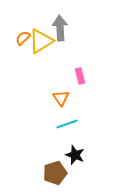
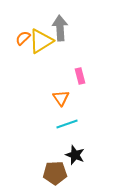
brown pentagon: rotated 15 degrees clockwise
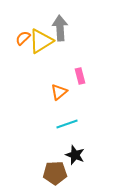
orange triangle: moved 2 px left, 6 px up; rotated 24 degrees clockwise
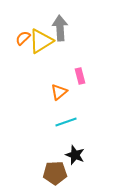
cyan line: moved 1 px left, 2 px up
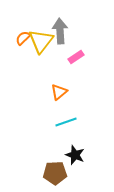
gray arrow: moved 3 px down
yellow triangle: rotated 20 degrees counterclockwise
pink rectangle: moved 4 px left, 19 px up; rotated 70 degrees clockwise
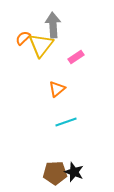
gray arrow: moved 7 px left, 6 px up
yellow triangle: moved 4 px down
orange triangle: moved 2 px left, 3 px up
black star: moved 1 px left, 17 px down
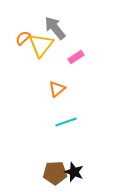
gray arrow: moved 2 px right, 3 px down; rotated 35 degrees counterclockwise
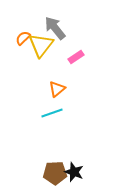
cyan line: moved 14 px left, 9 px up
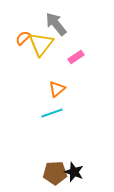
gray arrow: moved 1 px right, 4 px up
yellow triangle: moved 1 px up
